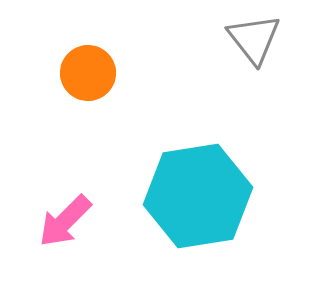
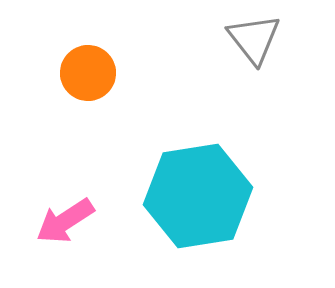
pink arrow: rotated 12 degrees clockwise
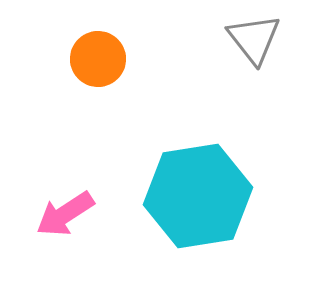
orange circle: moved 10 px right, 14 px up
pink arrow: moved 7 px up
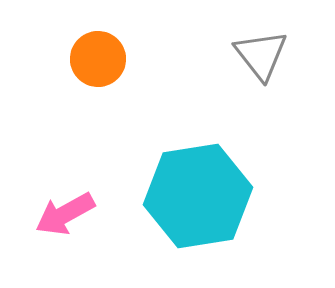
gray triangle: moved 7 px right, 16 px down
pink arrow: rotated 4 degrees clockwise
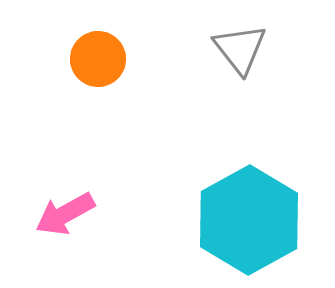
gray triangle: moved 21 px left, 6 px up
cyan hexagon: moved 51 px right, 24 px down; rotated 20 degrees counterclockwise
